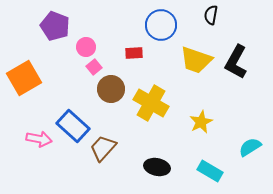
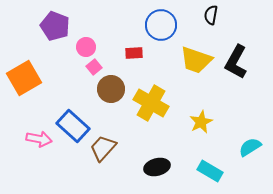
black ellipse: rotated 25 degrees counterclockwise
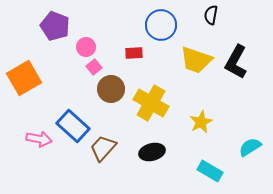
black ellipse: moved 5 px left, 15 px up
